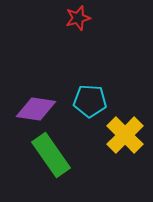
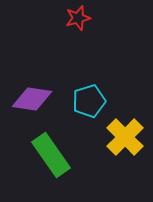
cyan pentagon: moved 1 px left; rotated 20 degrees counterclockwise
purple diamond: moved 4 px left, 10 px up
yellow cross: moved 2 px down
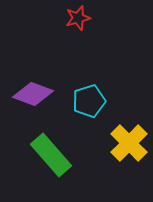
purple diamond: moved 1 px right, 5 px up; rotated 12 degrees clockwise
yellow cross: moved 4 px right, 6 px down
green rectangle: rotated 6 degrees counterclockwise
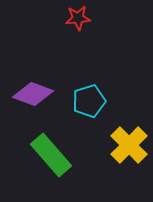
red star: rotated 10 degrees clockwise
yellow cross: moved 2 px down
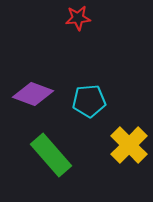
cyan pentagon: rotated 12 degrees clockwise
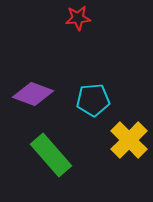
cyan pentagon: moved 4 px right, 1 px up
yellow cross: moved 5 px up
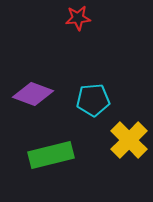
green rectangle: rotated 63 degrees counterclockwise
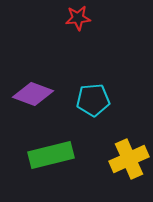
yellow cross: moved 19 px down; rotated 21 degrees clockwise
